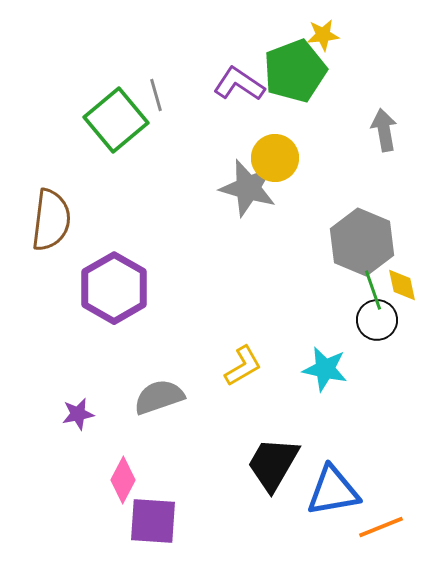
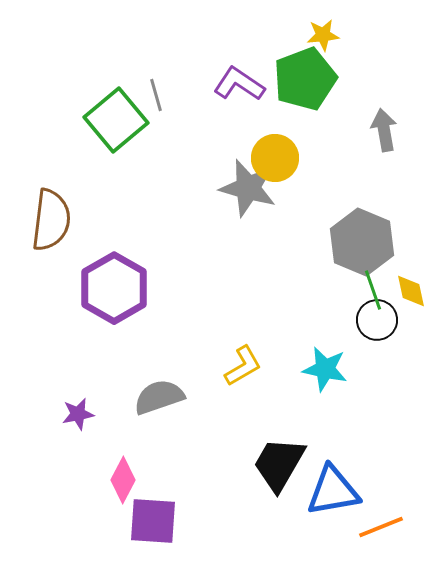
green pentagon: moved 10 px right, 8 px down
yellow diamond: moved 9 px right, 6 px down
black trapezoid: moved 6 px right
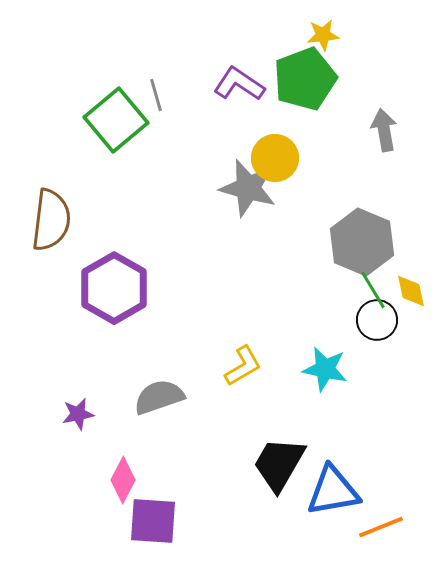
green line: rotated 12 degrees counterclockwise
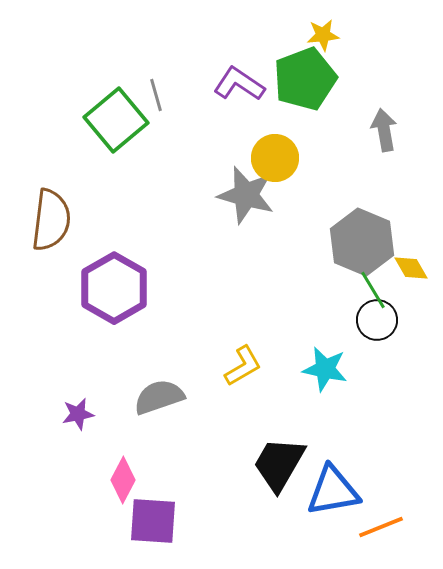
gray star: moved 2 px left, 7 px down
yellow diamond: moved 23 px up; rotated 18 degrees counterclockwise
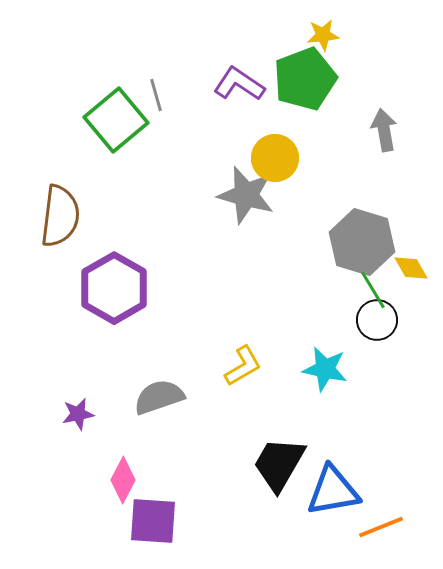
brown semicircle: moved 9 px right, 4 px up
gray hexagon: rotated 6 degrees counterclockwise
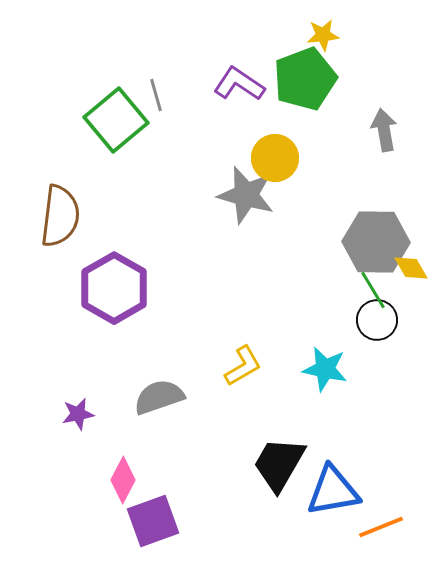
gray hexagon: moved 14 px right; rotated 16 degrees counterclockwise
purple square: rotated 24 degrees counterclockwise
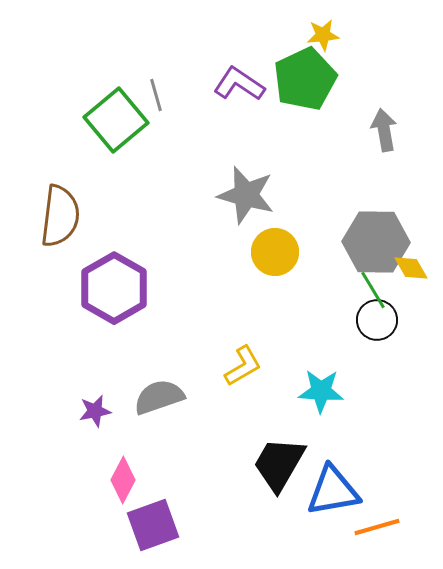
green pentagon: rotated 4 degrees counterclockwise
yellow circle: moved 94 px down
cyan star: moved 4 px left, 22 px down; rotated 9 degrees counterclockwise
purple star: moved 17 px right, 3 px up
purple square: moved 4 px down
orange line: moved 4 px left; rotated 6 degrees clockwise
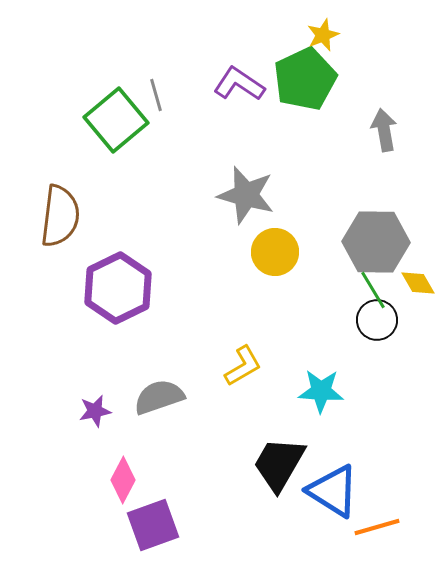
yellow star: rotated 16 degrees counterclockwise
yellow diamond: moved 7 px right, 15 px down
purple hexagon: moved 4 px right; rotated 4 degrees clockwise
blue triangle: rotated 42 degrees clockwise
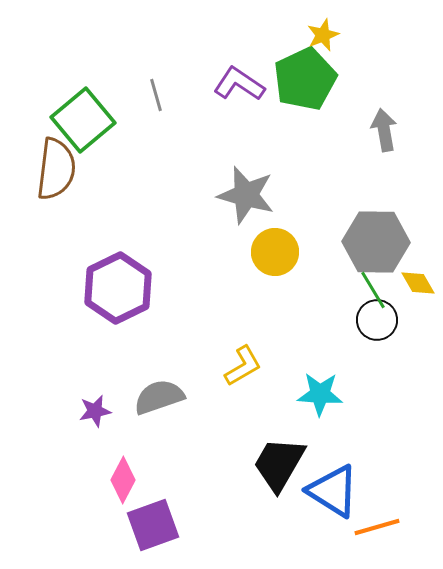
green square: moved 33 px left
brown semicircle: moved 4 px left, 47 px up
cyan star: moved 1 px left, 3 px down
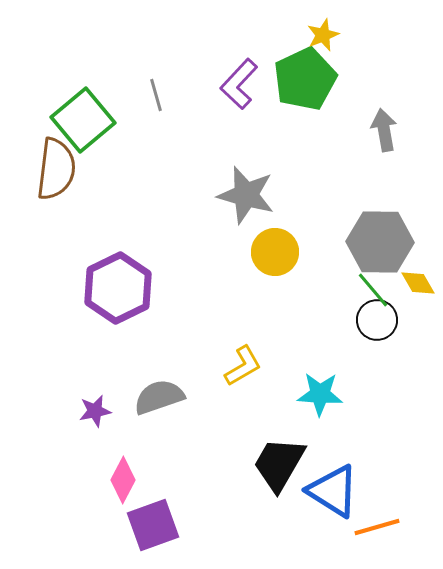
purple L-shape: rotated 81 degrees counterclockwise
gray hexagon: moved 4 px right
green line: rotated 9 degrees counterclockwise
